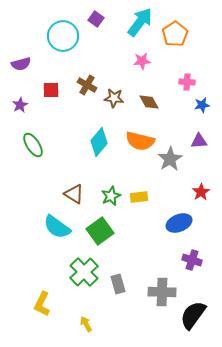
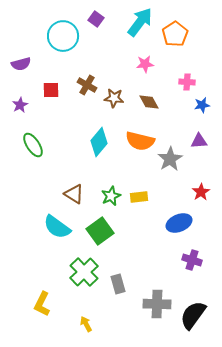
pink star: moved 3 px right, 3 px down
gray cross: moved 5 px left, 12 px down
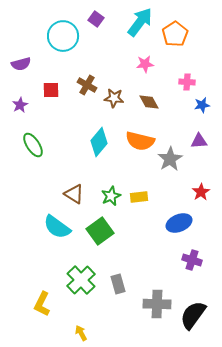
green cross: moved 3 px left, 8 px down
yellow arrow: moved 5 px left, 9 px down
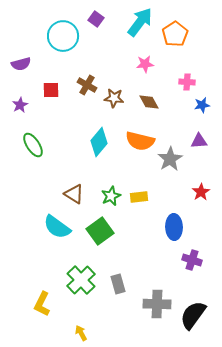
blue ellipse: moved 5 px left, 4 px down; rotated 70 degrees counterclockwise
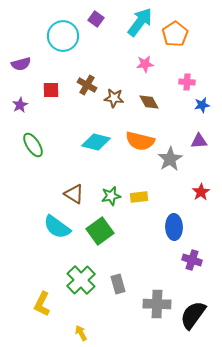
cyan diamond: moved 3 px left; rotated 64 degrees clockwise
green star: rotated 12 degrees clockwise
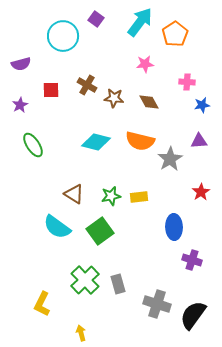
green cross: moved 4 px right
gray cross: rotated 16 degrees clockwise
yellow arrow: rotated 14 degrees clockwise
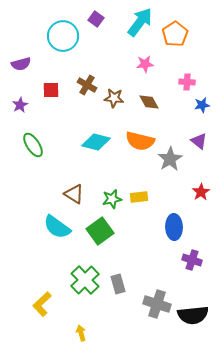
purple triangle: rotated 42 degrees clockwise
green star: moved 1 px right, 3 px down
yellow L-shape: rotated 20 degrees clockwise
black semicircle: rotated 132 degrees counterclockwise
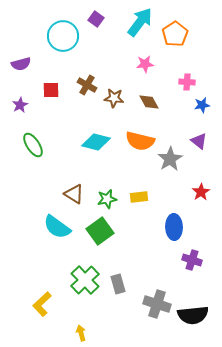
green star: moved 5 px left
